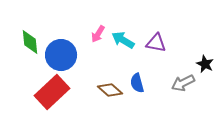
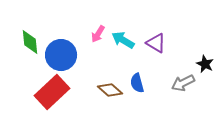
purple triangle: rotated 20 degrees clockwise
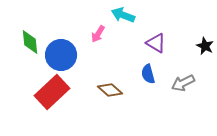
cyan arrow: moved 25 px up; rotated 10 degrees counterclockwise
black star: moved 18 px up
blue semicircle: moved 11 px right, 9 px up
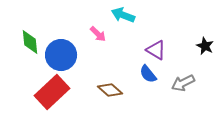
pink arrow: rotated 78 degrees counterclockwise
purple triangle: moved 7 px down
blue semicircle: rotated 24 degrees counterclockwise
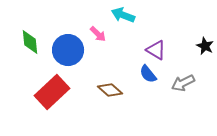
blue circle: moved 7 px right, 5 px up
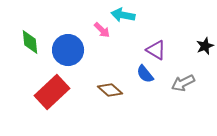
cyan arrow: rotated 10 degrees counterclockwise
pink arrow: moved 4 px right, 4 px up
black star: rotated 24 degrees clockwise
blue semicircle: moved 3 px left
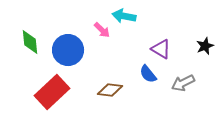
cyan arrow: moved 1 px right, 1 px down
purple triangle: moved 5 px right, 1 px up
blue semicircle: moved 3 px right
brown diamond: rotated 35 degrees counterclockwise
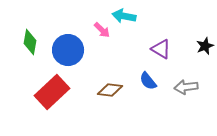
green diamond: rotated 15 degrees clockwise
blue semicircle: moved 7 px down
gray arrow: moved 3 px right, 4 px down; rotated 20 degrees clockwise
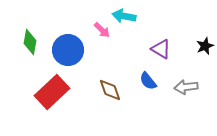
brown diamond: rotated 65 degrees clockwise
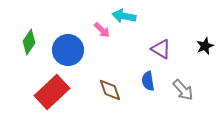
green diamond: moved 1 px left; rotated 25 degrees clockwise
blue semicircle: rotated 30 degrees clockwise
gray arrow: moved 3 px left, 3 px down; rotated 125 degrees counterclockwise
